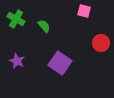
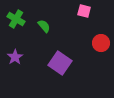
purple star: moved 2 px left, 4 px up; rotated 14 degrees clockwise
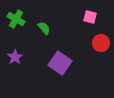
pink square: moved 6 px right, 6 px down
green semicircle: moved 2 px down
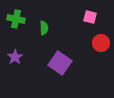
green cross: rotated 18 degrees counterclockwise
green semicircle: rotated 40 degrees clockwise
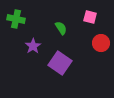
green semicircle: moved 17 px right; rotated 32 degrees counterclockwise
purple star: moved 18 px right, 11 px up
